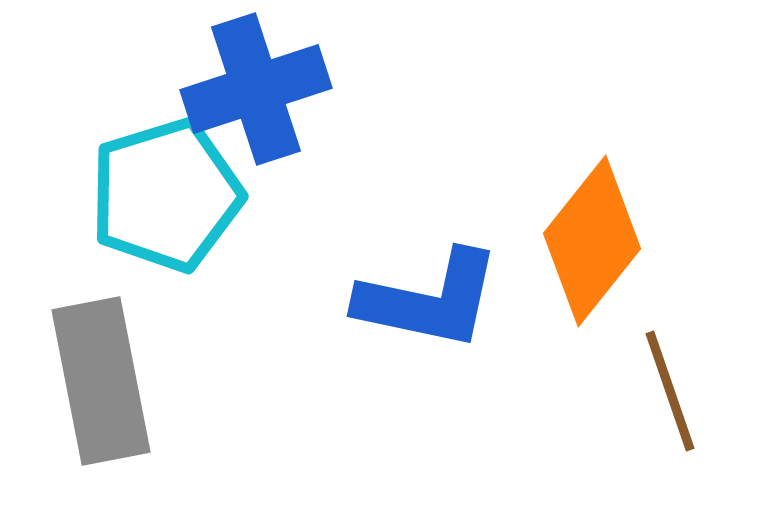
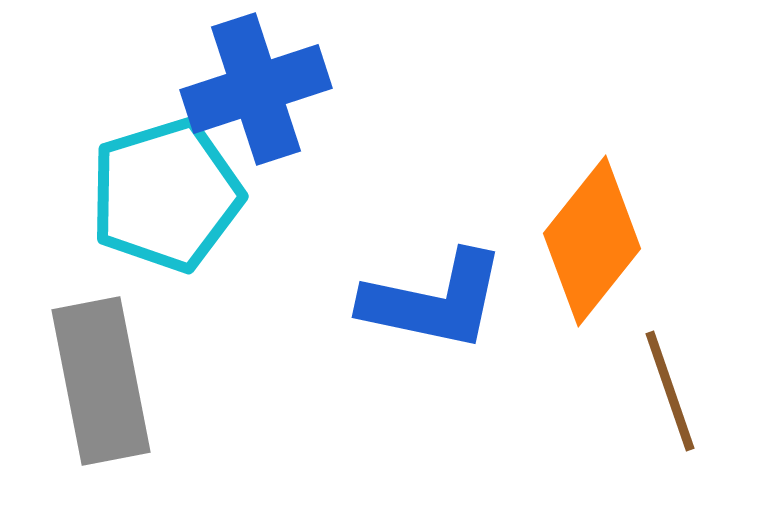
blue L-shape: moved 5 px right, 1 px down
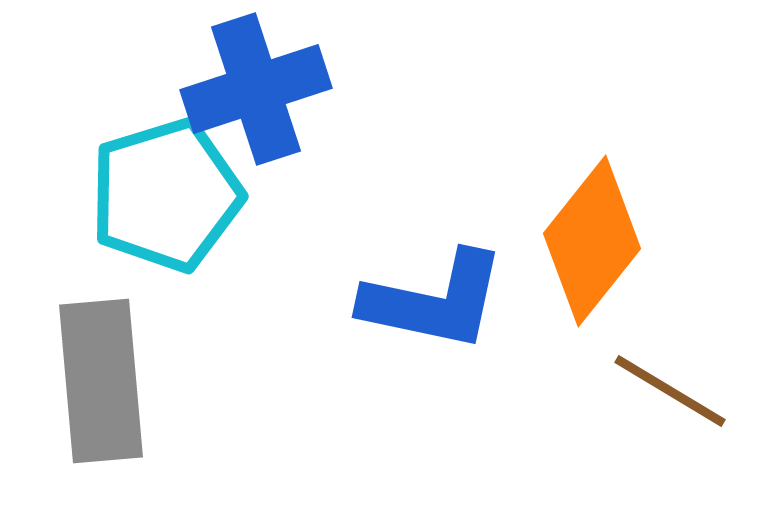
gray rectangle: rotated 6 degrees clockwise
brown line: rotated 40 degrees counterclockwise
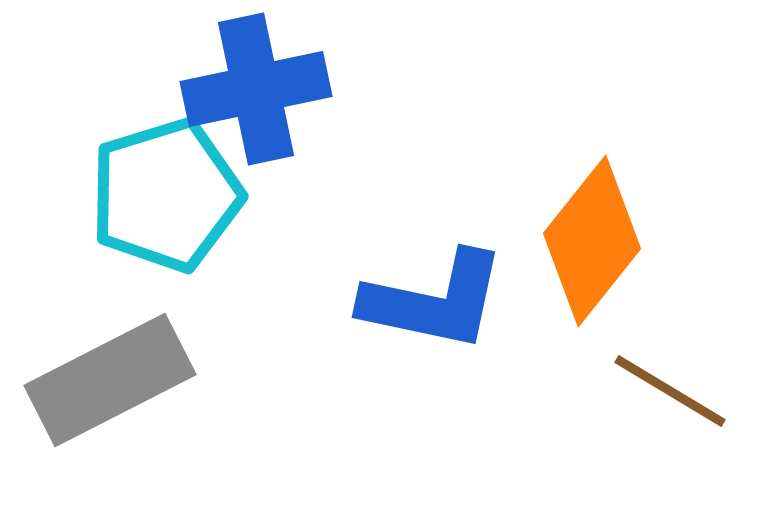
blue cross: rotated 6 degrees clockwise
gray rectangle: moved 9 px right, 1 px up; rotated 68 degrees clockwise
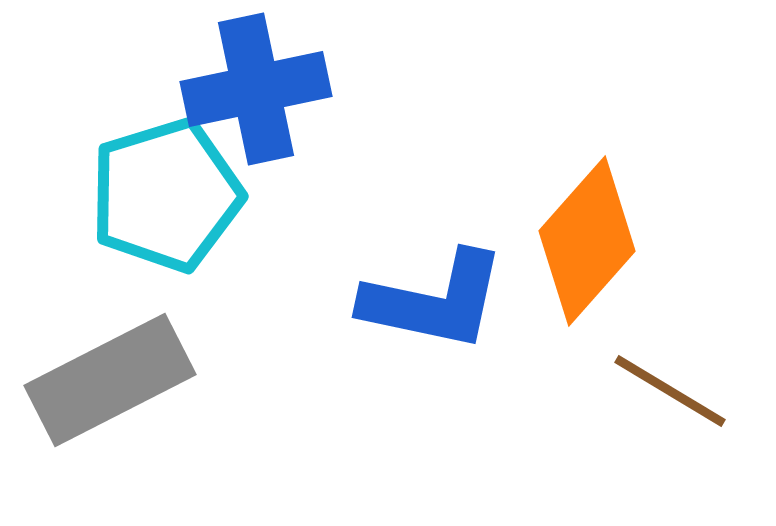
orange diamond: moved 5 px left; rotated 3 degrees clockwise
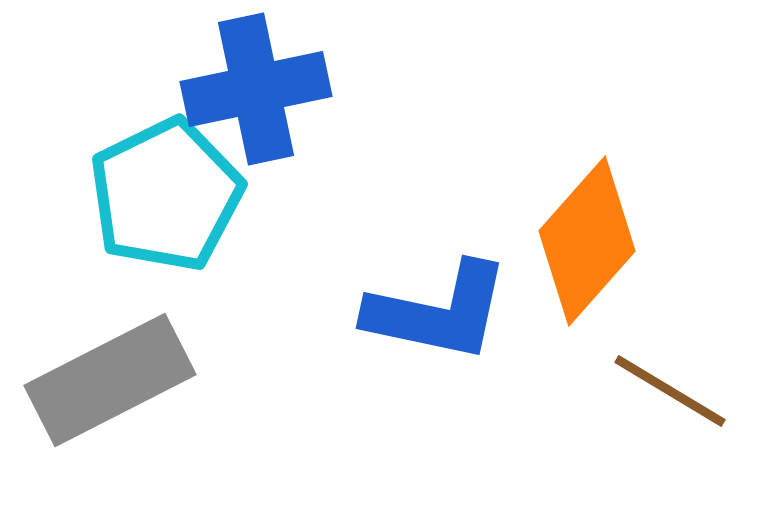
cyan pentagon: rotated 9 degrees counterclockwise
blue L-shape: moved 4 px right, 11 px down
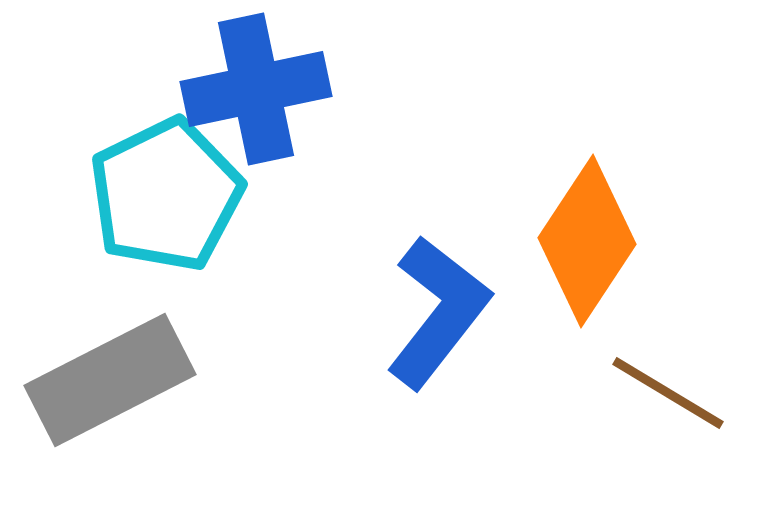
orange diamond: rotated 8 degrees counterclockwise
blue L-shape: rotated 64 degrees counterclockwise
brown line: moved 2 px left, 2 px down
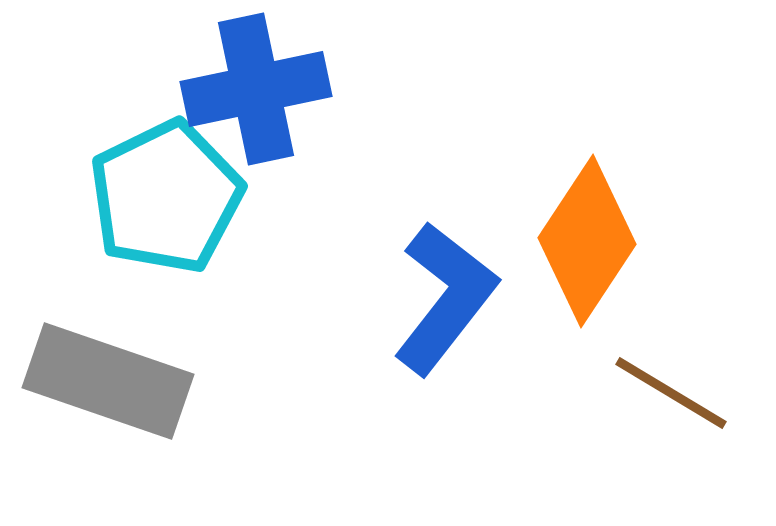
cyan pentagon: moved 2 px down
blue L-shape: moved 7 px right, 14 px up
gray rectangle: moved 2 px left, 1 px down; rotated 46 degrees clockwise
brown line: moved 3 px right
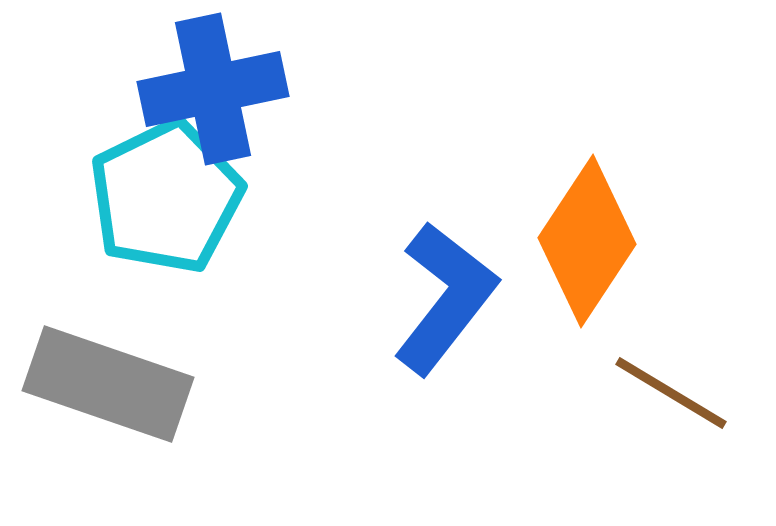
blue cross: moved 43 px left
gray rectangle: moved 3 px down
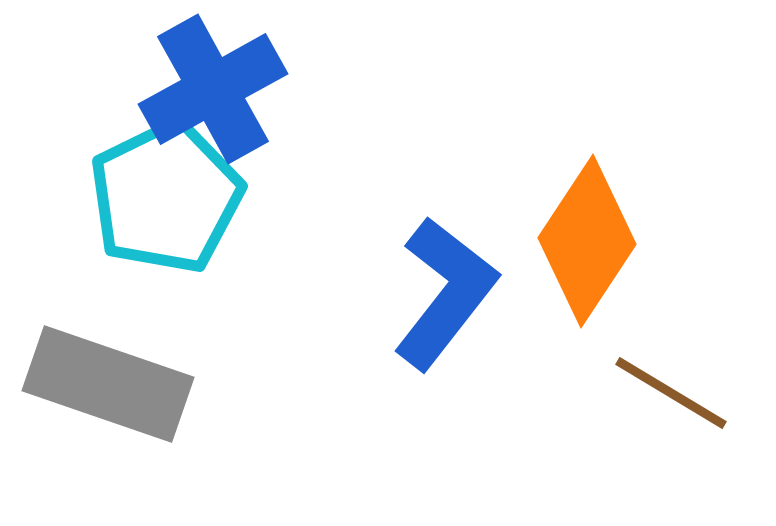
blue cross: rotated 17 degrees counterclockwise
blue L-shape: moved 5 px up
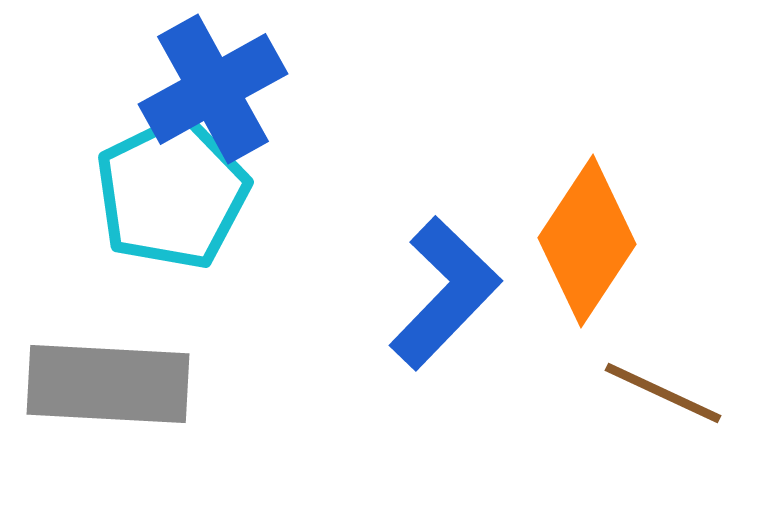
cyan pentagon: moved 6 px right, 4 px up
blue L-shape: rotated 6 degrees clockwise
gray rectangle: rotated 16 degrees counterclockwise
brown line: moved 8 px left; rotated 6 degrees counterclockwise
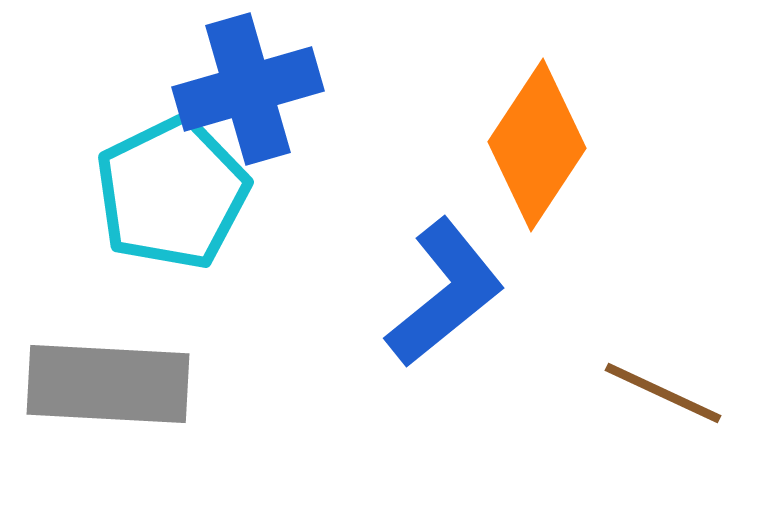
blue cross: moved 35 px right; rotated 13 degrees clockwise
orange diamond: moved 50 px left, 96 px up
blue L-shape: rotated 7 degrees clockwise
